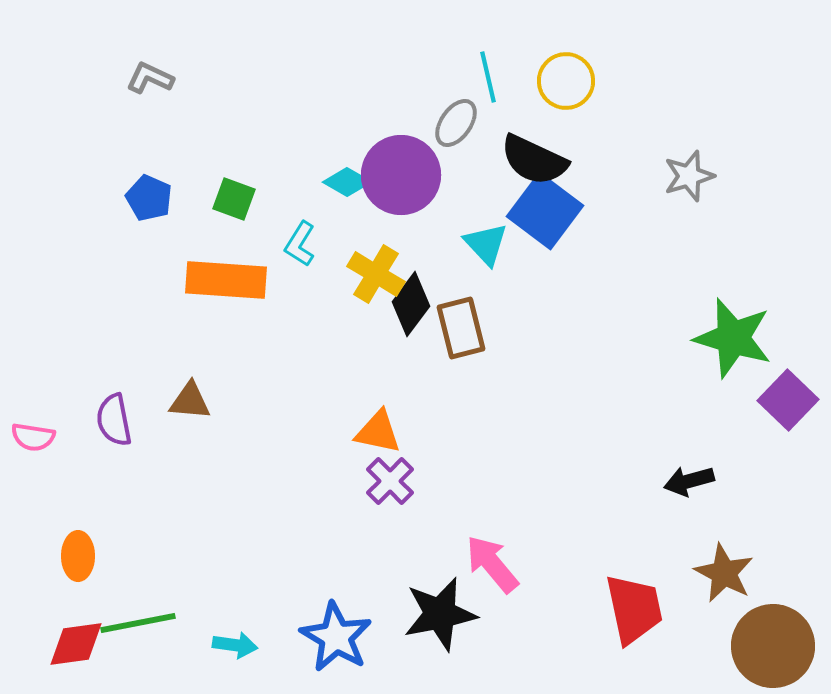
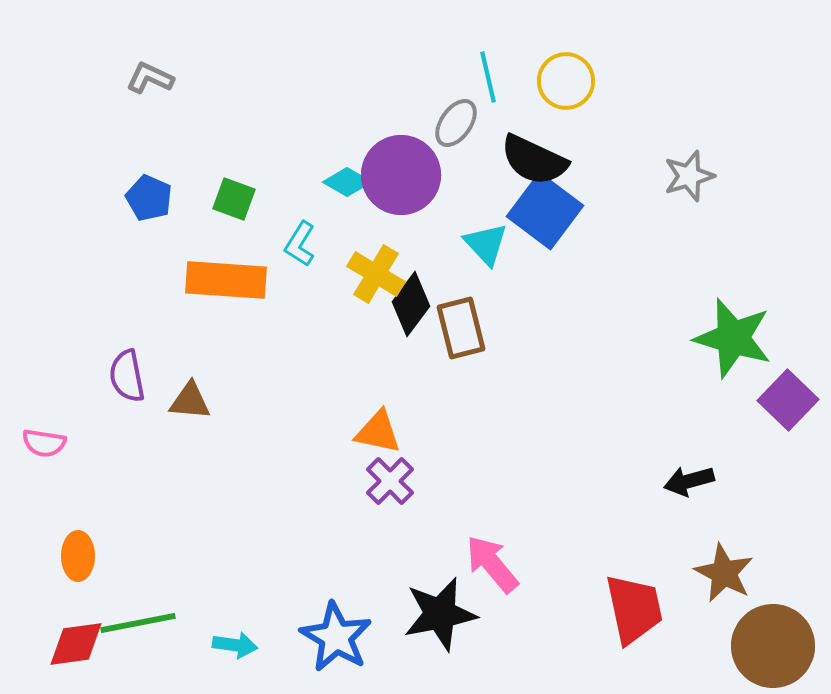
purple semicircle: moved 13 px right, 44 px up
pink semicircle: moved 11 px right, 6 px down
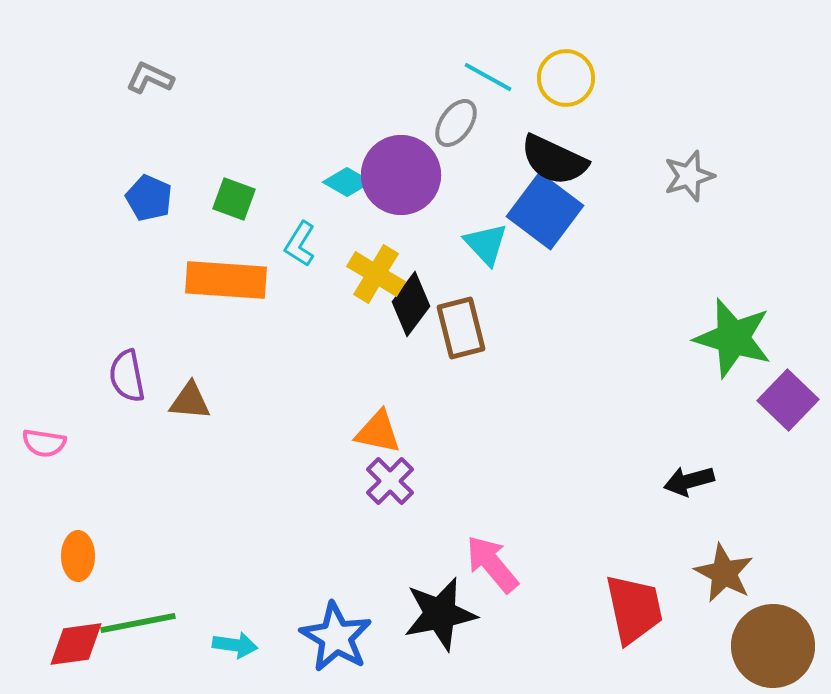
cyan line: rotated 48 degrees counterclockwise
yellow circle: moved 3 px up
black semicircle: moved 20 px right
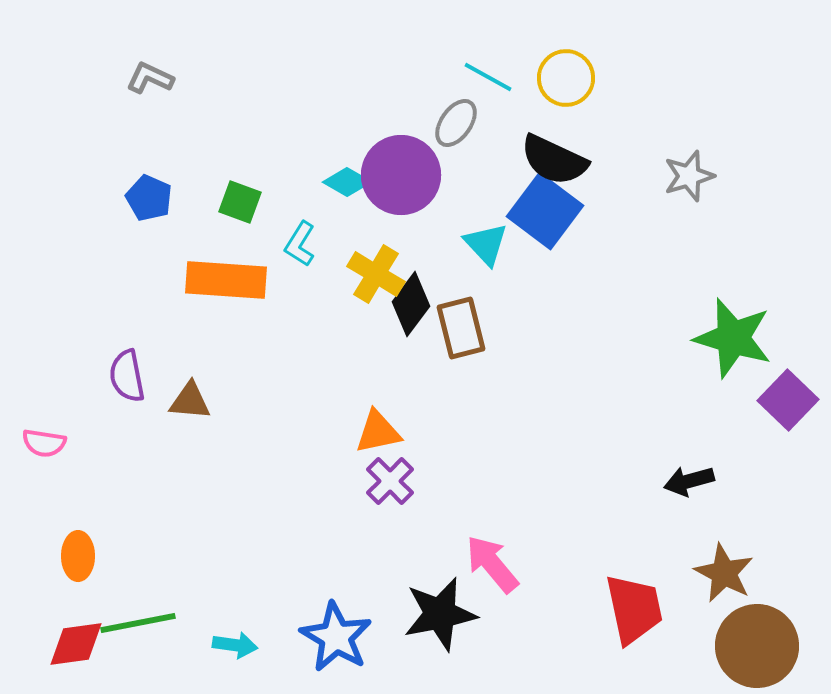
green square: moved 6 px right, 3 px down
orange triangle: rotated 24 degrees counterclockwise
brown circle: moved 16 px left
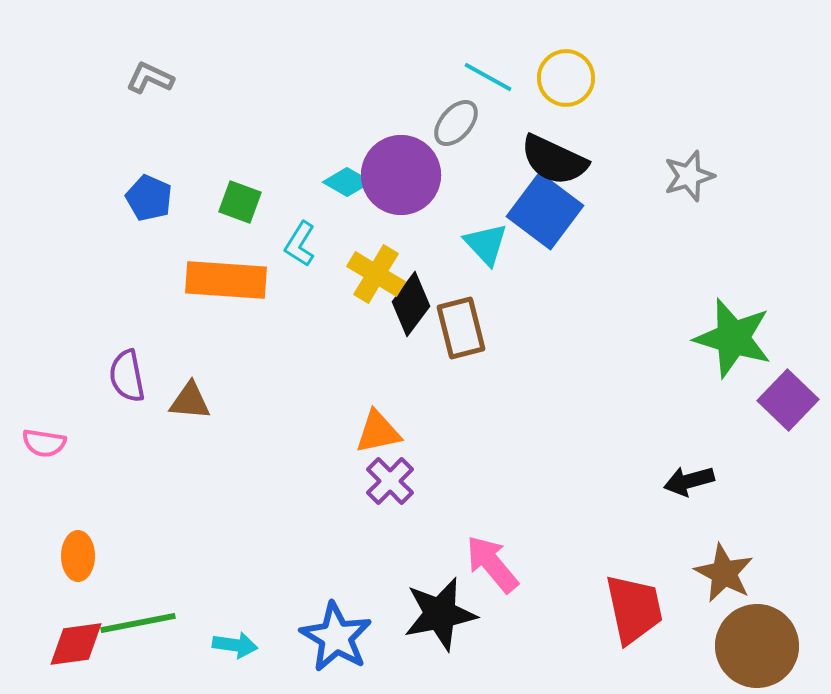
gray ellipse: rotated 6 degrees clockwise
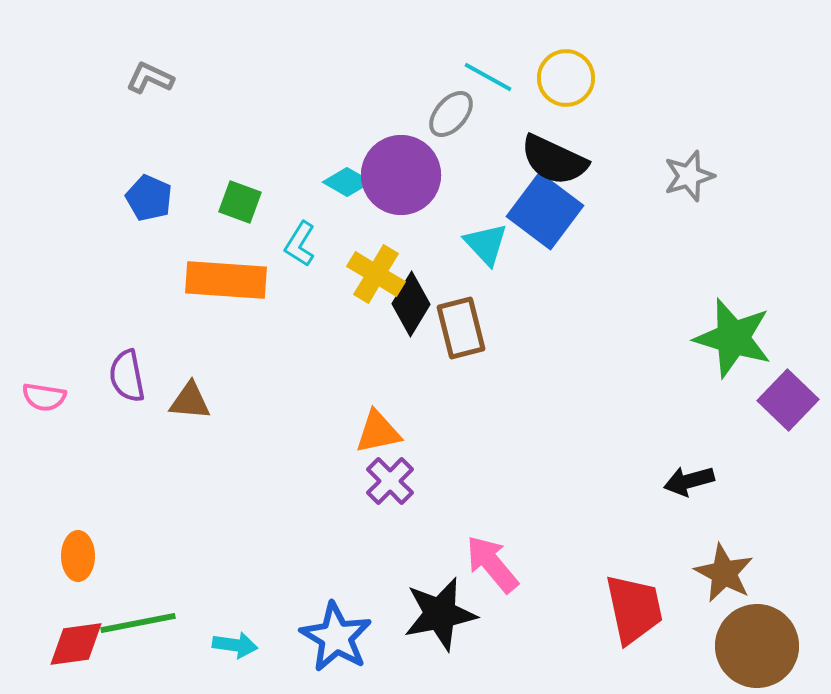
gray ellipse: moved 5 px left, 9 px up
black diamond: rotated 6 degrees counterclockwise
pink semicircle: moved 46 px up
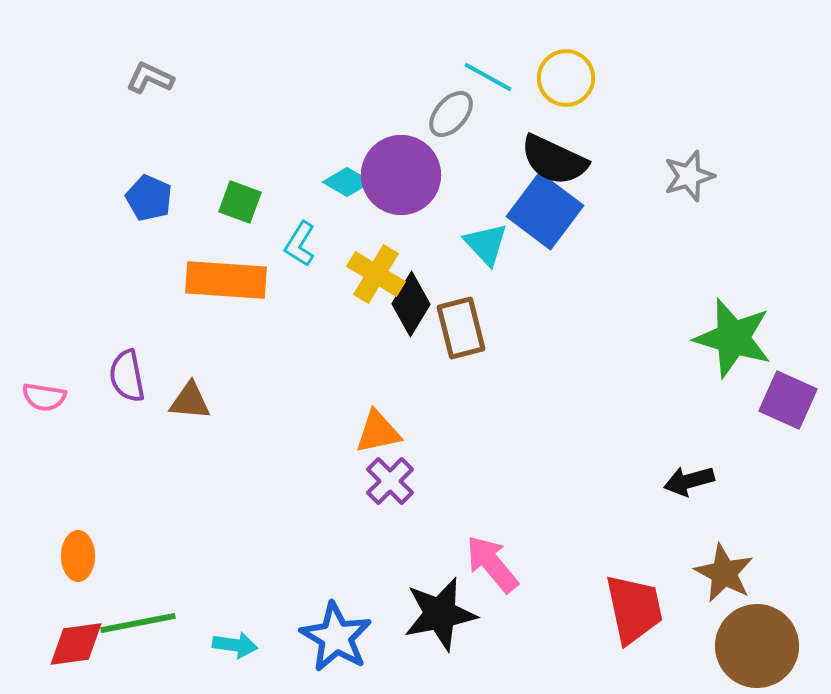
purple square: rotated 20 degrees counterclockwise
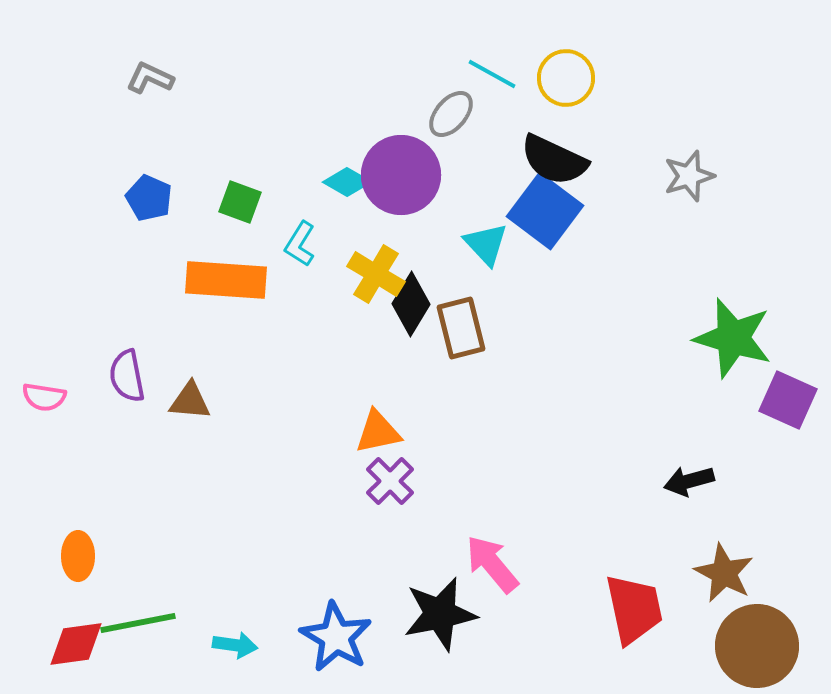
cyan line: moved 4 px right, 3 px up
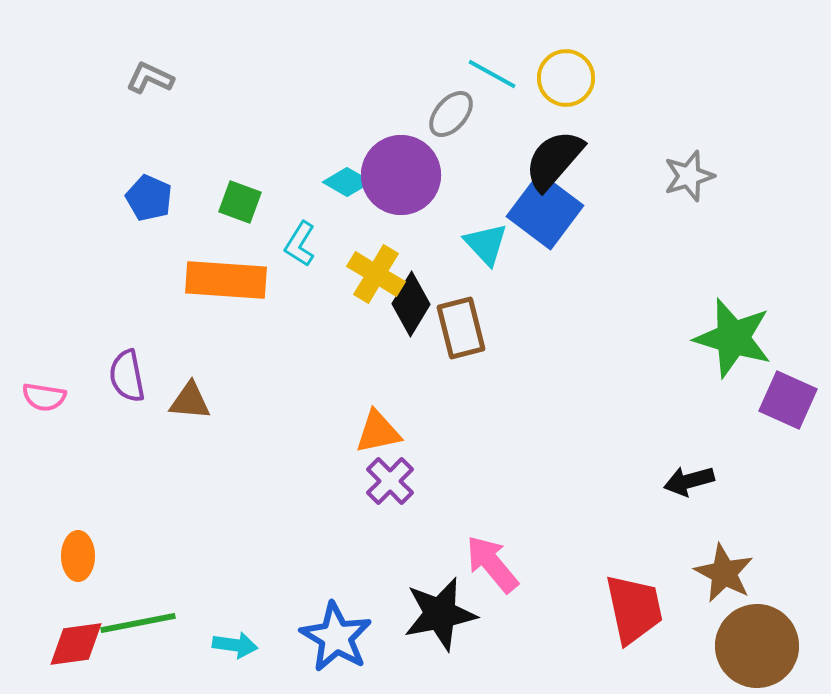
black semicircle: rotated 106 degrees clockwise
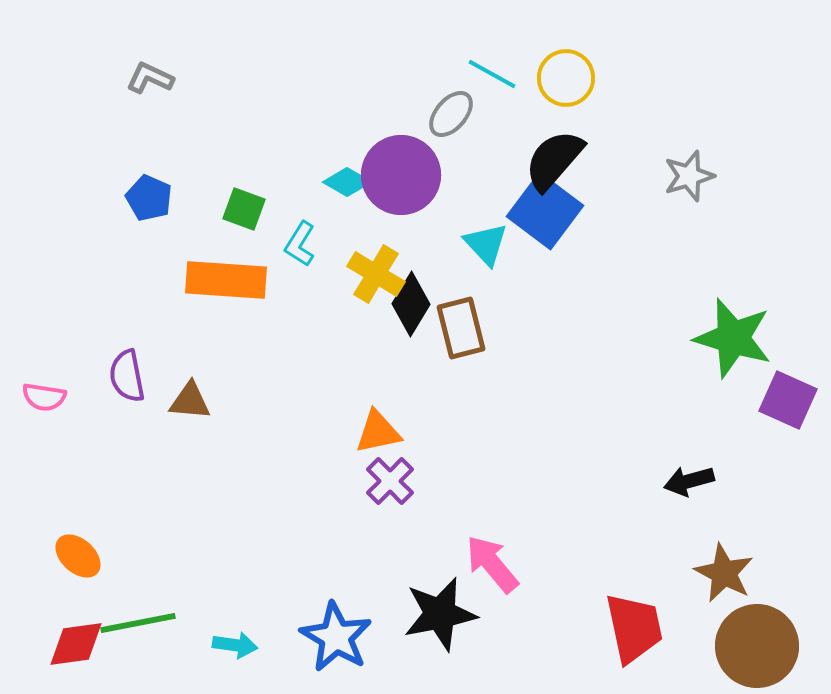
green square: moved 4 px right, 7 px down
orange ellipse: rotated 48 degrees counterclockwise
red trapezoid: moved 19 px down
